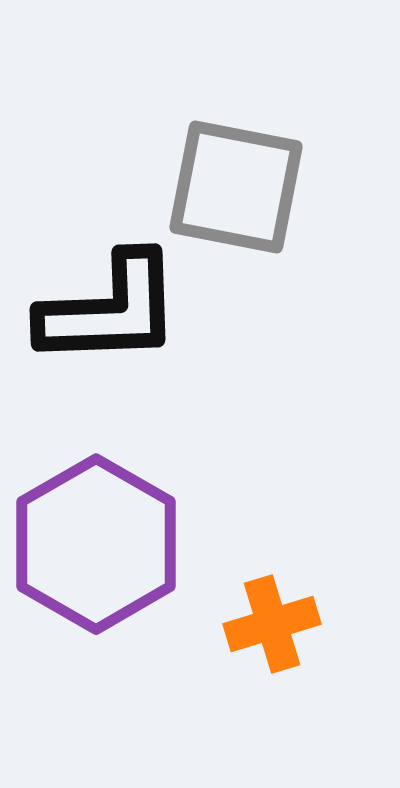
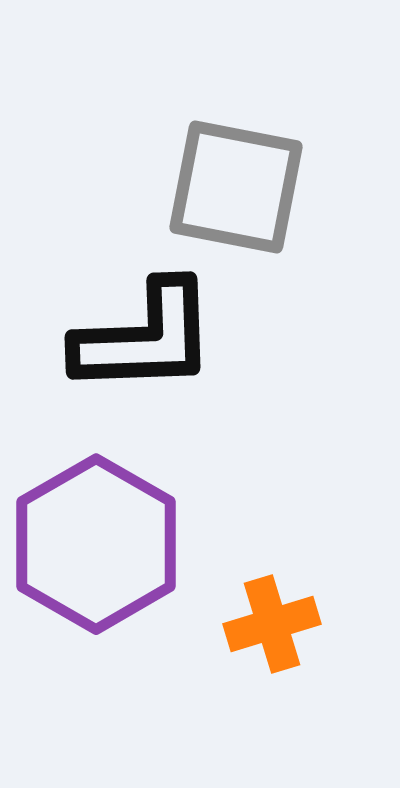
black L-shape: moved 35 px right, 28 px down
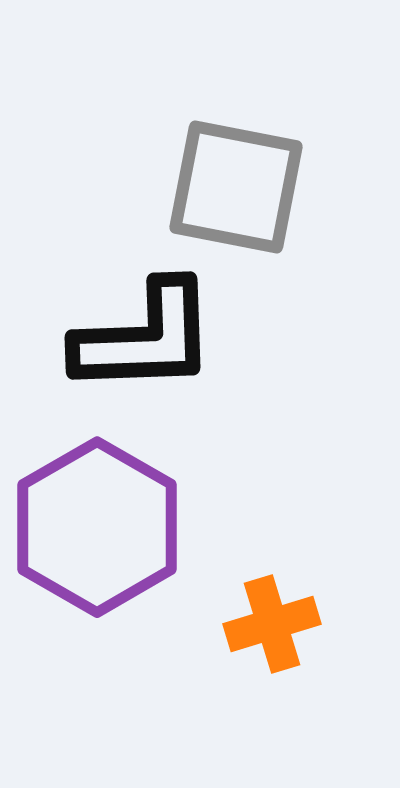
purple hexagon: moved 1 px right, 17 px up
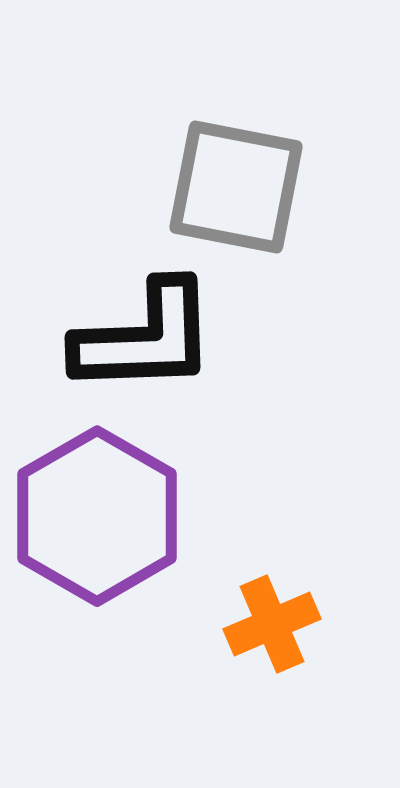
purple hexagon: moved 11 px up
orange cross: rotated 6 degrees counterclockwise
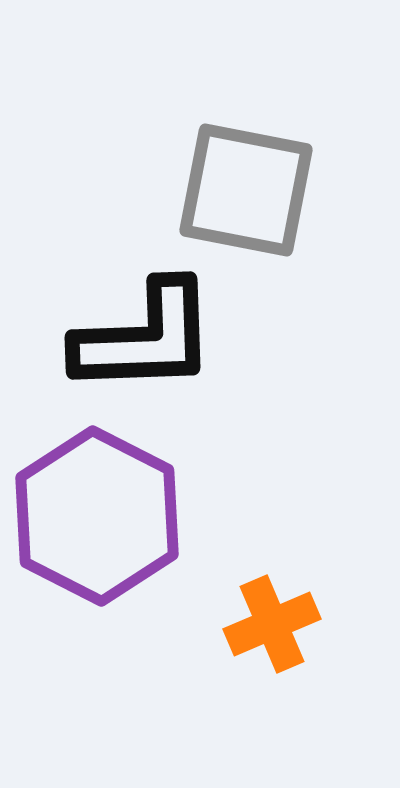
gray square: moved 10 px right, 3 px down
purple hexagon: rotated 3 degrees counterclockwise
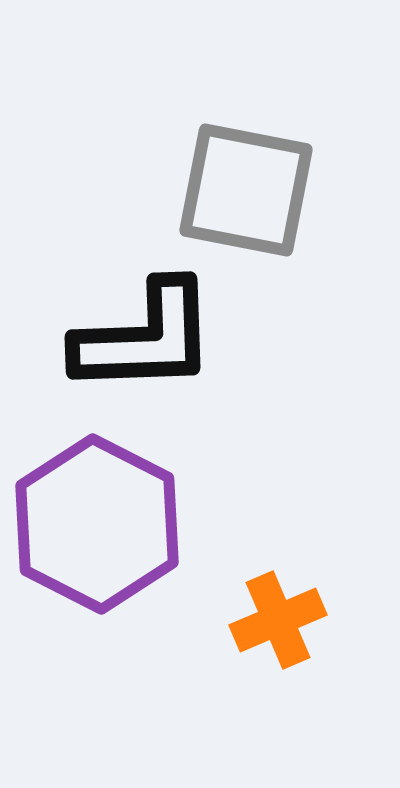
purple hexagon: moved 8 px down
orange cross: moved 6 px right, 4 px up
